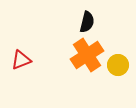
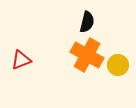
orange cross: rotated 28 degrees counterclockwise
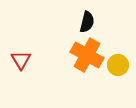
red triangle: rotated 40 degrees counterclockwise
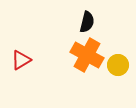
red triangle: rotated 30 degrees clockwise
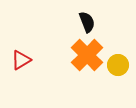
black semicircle: rotated 35 degrees counterclockwise
orange cross: rotated 16 degrees clockwise
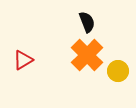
red triangle: moved 2 px right
yellow circle: moved 6 px down
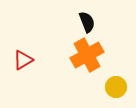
orange cross: rotated 16 degrees clockwise
yellow circle: moved 2 px left, 16 px down
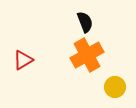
black semicircle: moved 2 px left
yellow circle: moved 1 px left
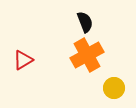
yellow circle: moved 1 px left, 1 px down
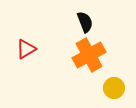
orange cross: moved 2 px right
red triangle: moved 3 px right, 11 px up
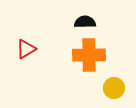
black semicircle: rotated 70 degrees counterclockwise
orange cross: rotated 28 degrees clockwise
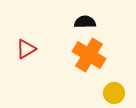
orange cross: rotated 32 degrees clockwise
yellow circle: moved 5 px down
